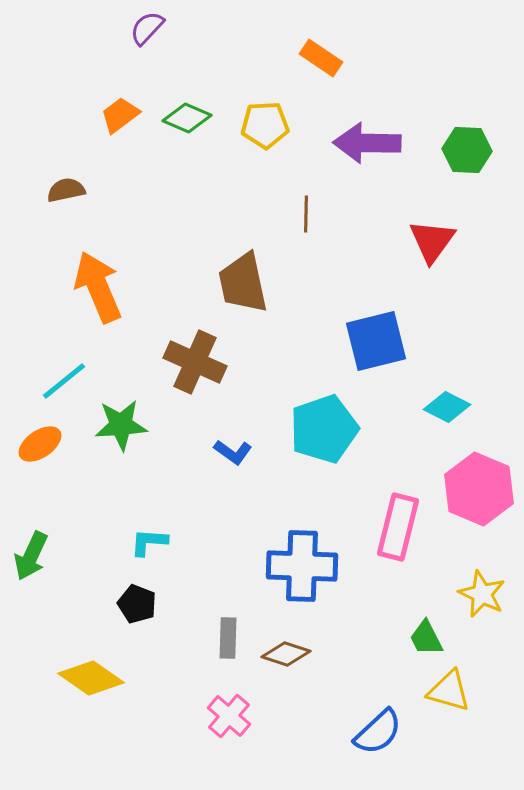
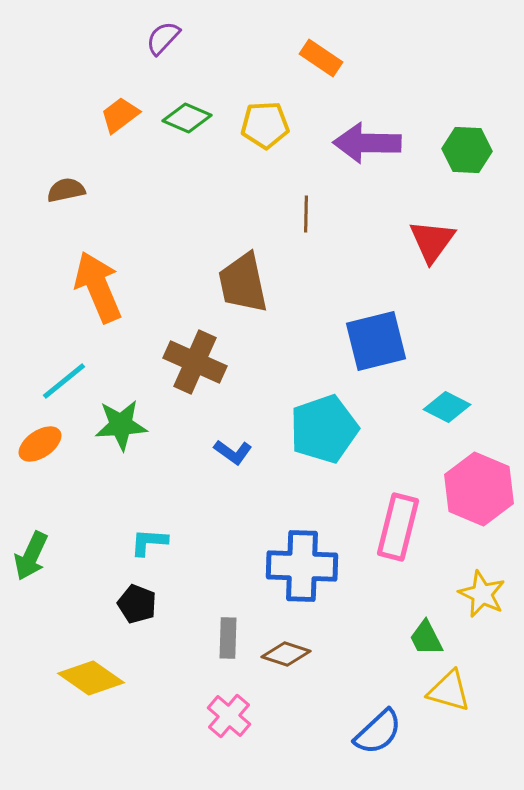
purple semicircle: moved 16 px right, 10 px down
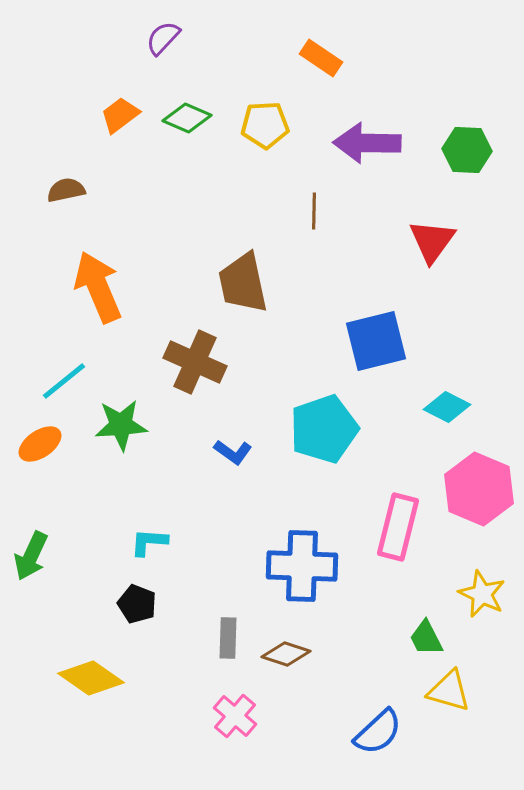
brown line: moved 8 px right, 3 px up
pink cross: moved 6 px right
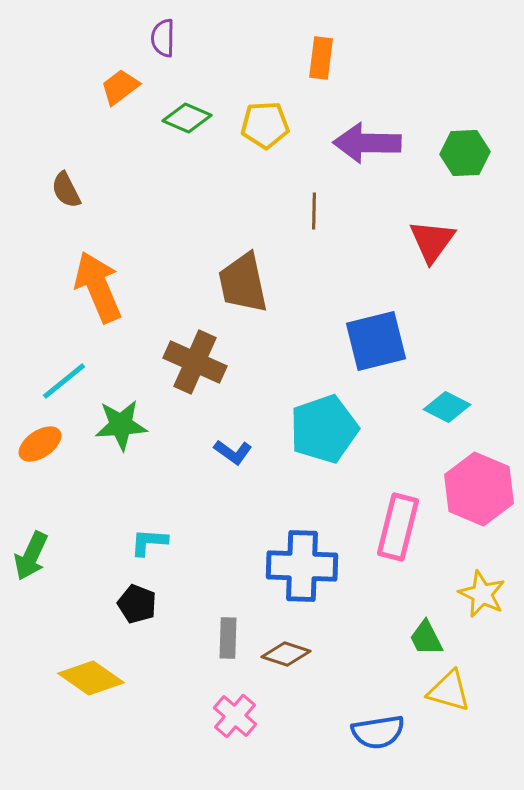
purple semicircle: rotated 42 degrees counterclockwise
orange rectangle: rotated 63 degrees clockwise
orange trapezoid: moved 28 px up
green hexagon: moved 2 px left, 3 px down; rotated 6 degrees counterclockwise
brown semicircle: rotated 105 degrees counterclockwise
blue semicircle: rotated 34 degrees clockwise
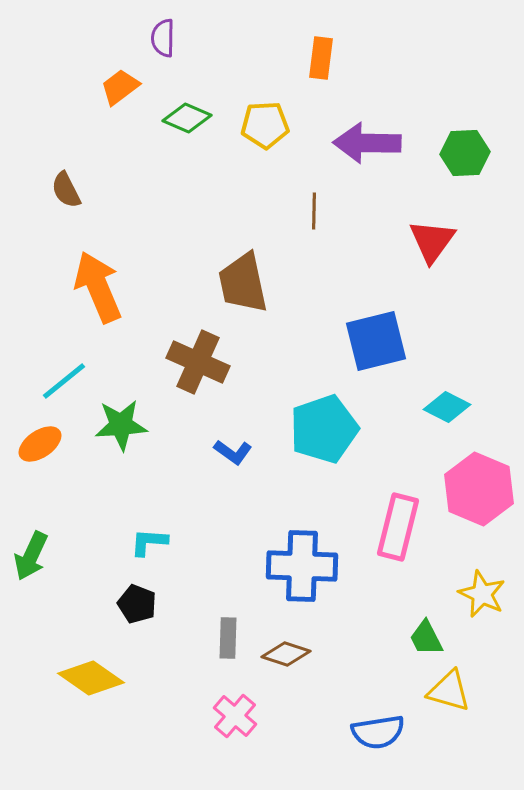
brown cross: moved 3 px right
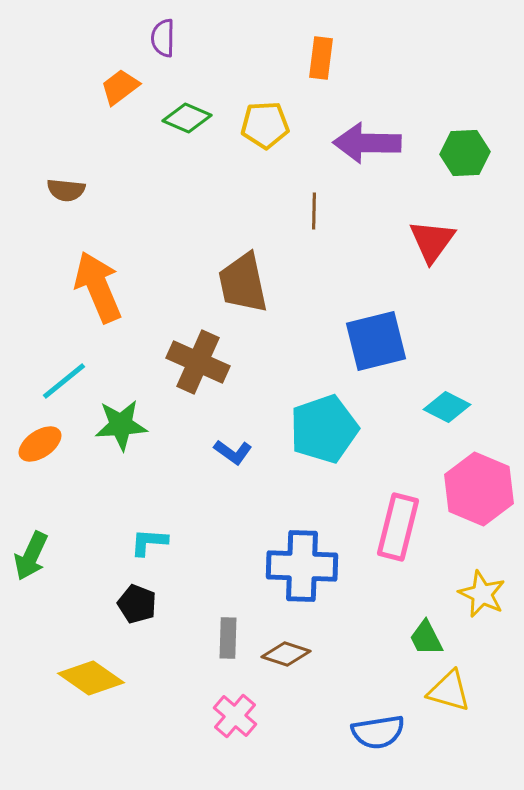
brown semicircle: rotated 57 degrees counterclockwise
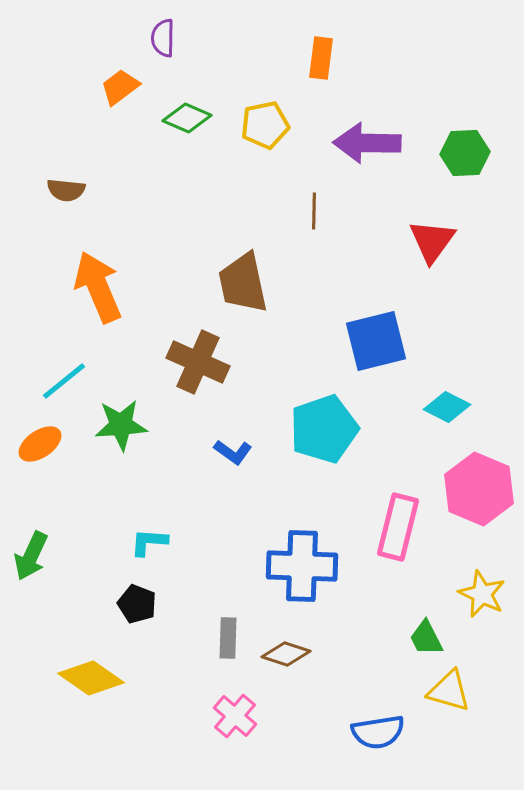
yellow pentagon: rotated 9 degrees counterclockwise
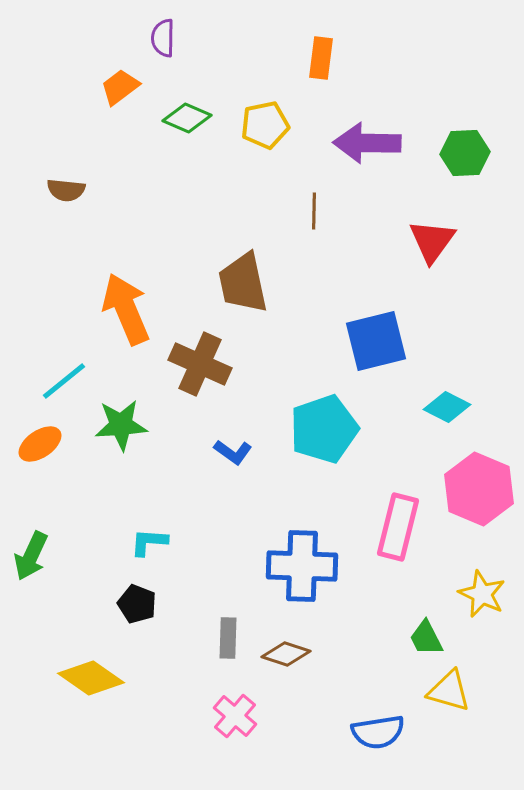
orange arrow: moved 28 px right, 22 px down
brown cross: moved 2 px right, 2 px down
